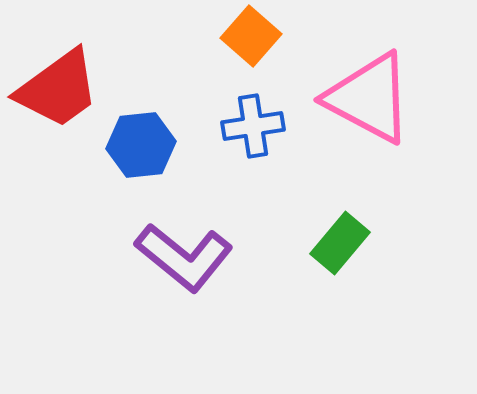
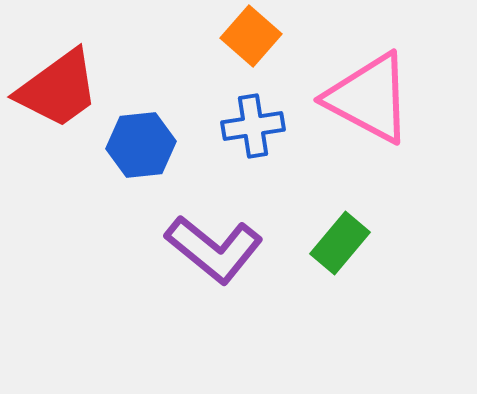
purple L-shape: moved 30 px right, 8 px up
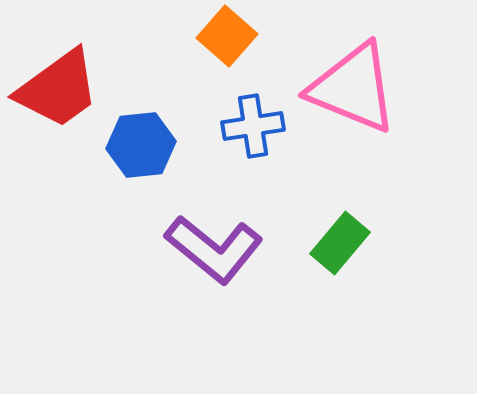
orange square: moved 24 px left
pink triangle: moved 16 px left, 10 px up; rotated 6 degrees counterclockwise
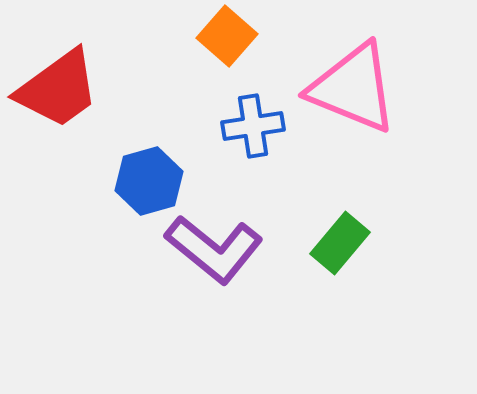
blue hexagon: moved 8 px right, 36 px down; rotated 10 degrees counterclockwise
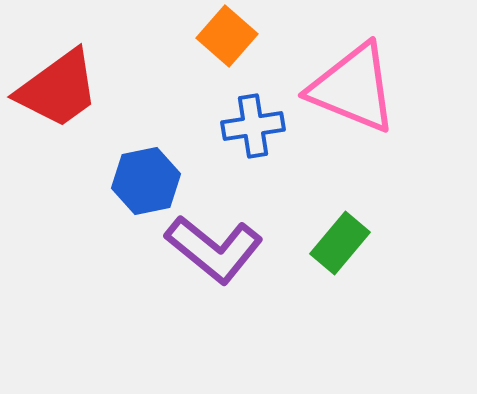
blue hexagon: moved 3 px left; rotated 4 degrees clockwise
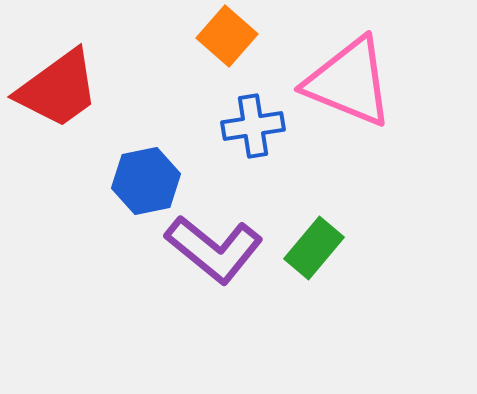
pink triangle: moved 4 px left, 6 px up
green rectangle: moved 26 px left, 5 px down
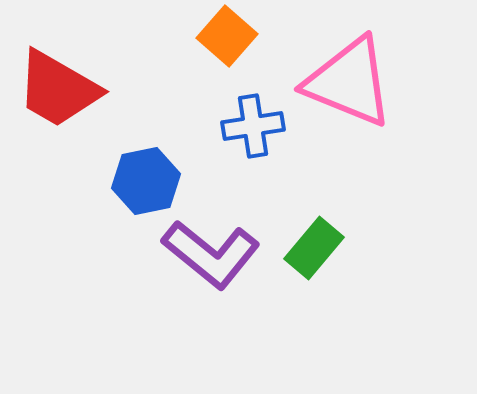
red trapezoid: rotated 66 degrees clockwise
purple L-shape: moved 3 px left, 5 px down
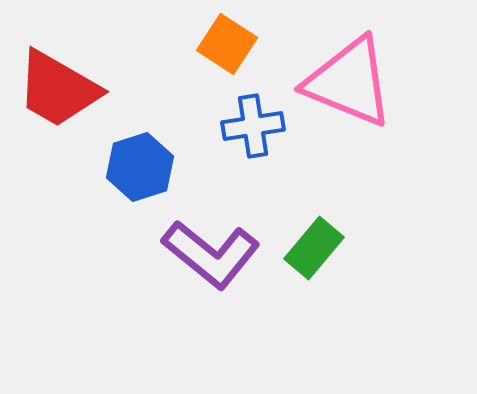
orange square: moved 8 px down; rotated 8 degrees counterclockwise
blue hexagon: moved 6 px left, 14 px up; rotated 6 degrees counterclockwise
